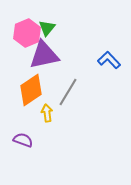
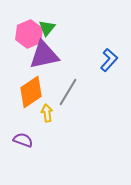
pink hexagon: moved 2 px right, 1 px down
blue L-shape: rotated 85 degrees clockwise
orange diamond: moved 2 px down
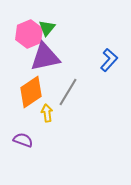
purple triangle: moved 1 px right, 2 px down
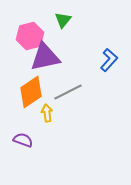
green triangle: moved 16 px right, 8 px up
pink hexagon: moved 1 px right, 2 px down; rotated 8 degrees clockwise
gray line: rotated 32 degrees clockwise
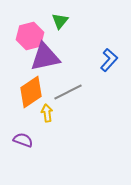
green triangle: moved 3 px left, 1 px down
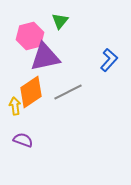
yellow arrow: moved 32 px left, 7 px up
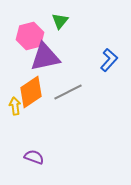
purple semicircle: moved 11 px right, 17 px down
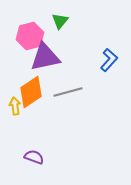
gray line: rotated 12 degrees clockwise
